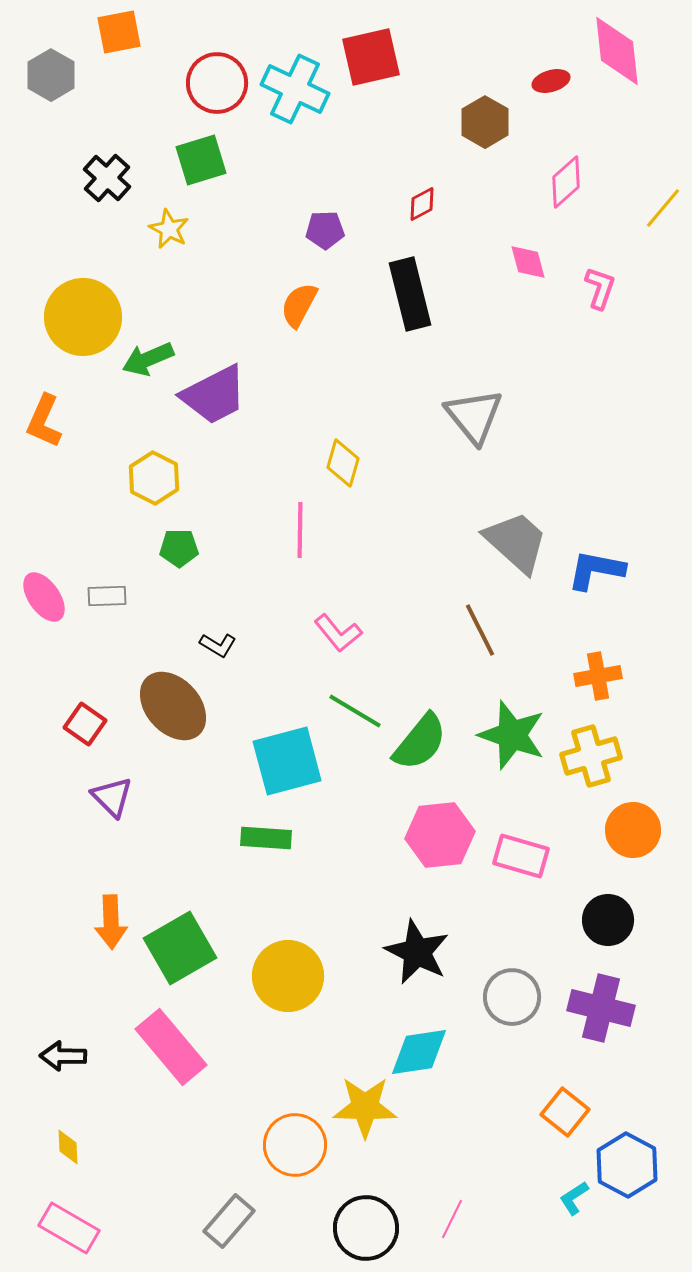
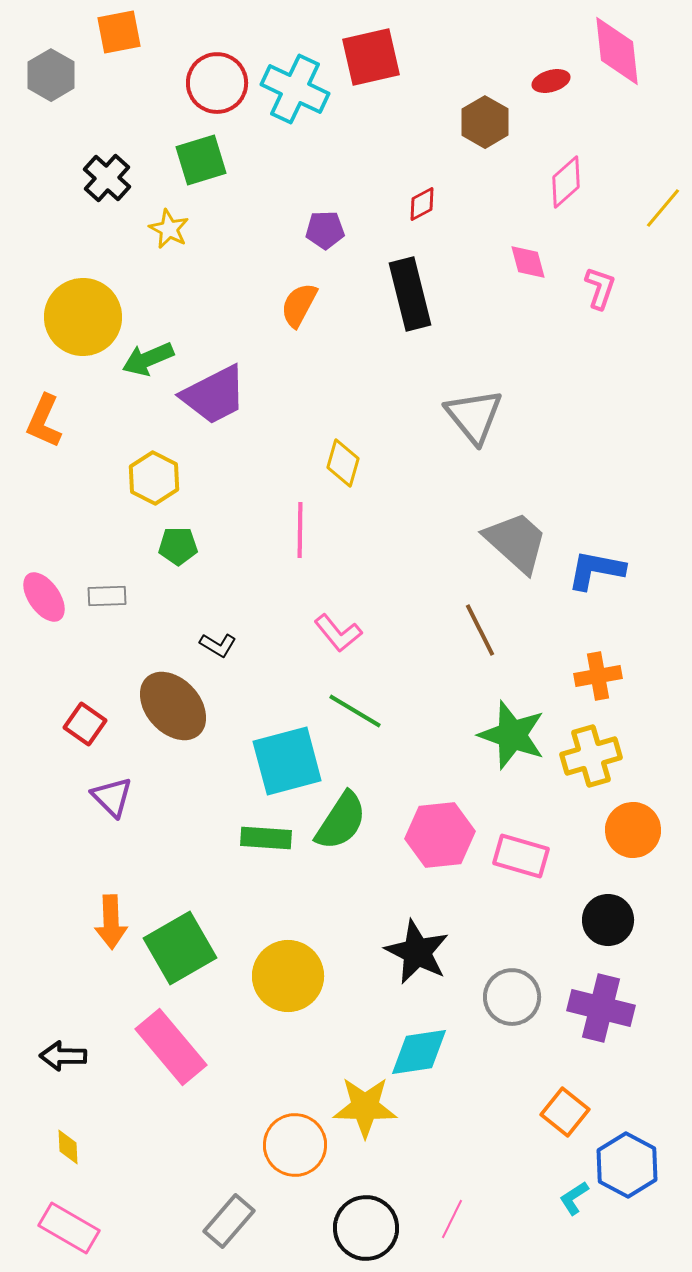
green pentagon at (179, 548): moved 1 px left, 2 px up
green semicircle at (420, 742): moved 79 px left, 79 px down; rotated 6 degrees counterclockwise
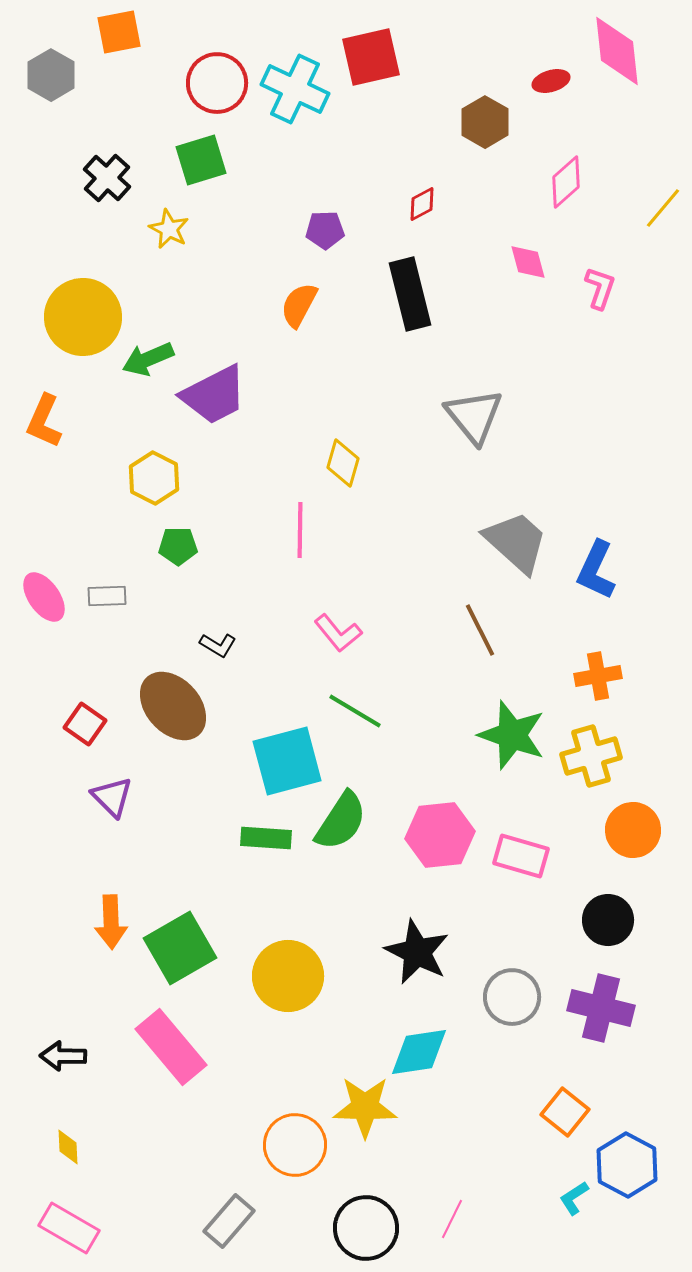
blue L-shape at (596, 570): rotated 76 degrees counterclockwise
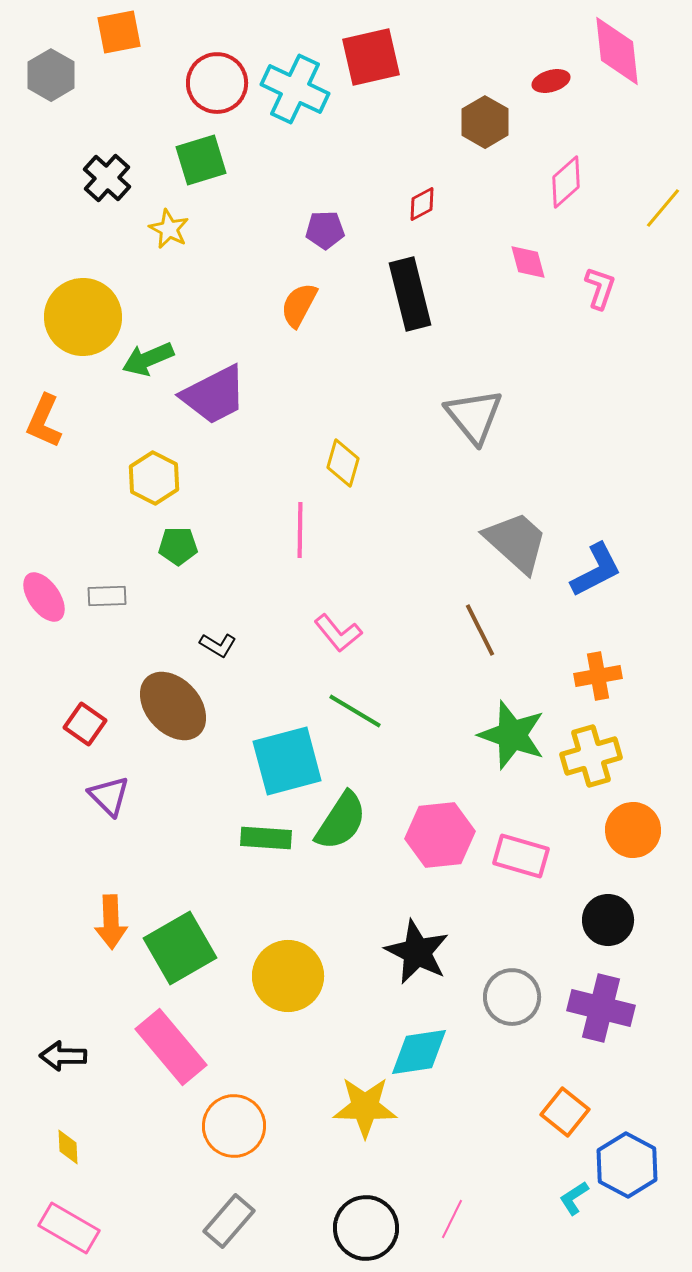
blue L-shape at (596, 570): rotated 142 degrees counterclockwise
purple triangle at (112, 797): moved 3 px left, 1 px up
orange circle at (295, 1145): moved 61 px left, 19 px up
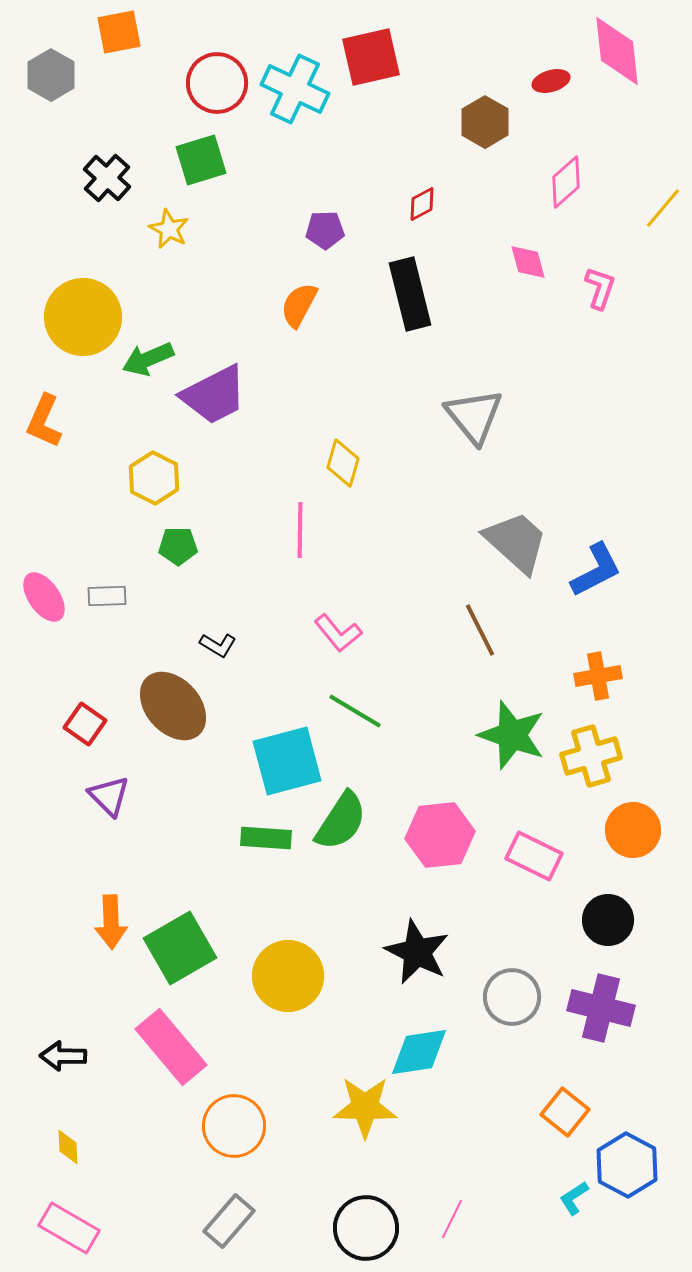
pink rectangle at (521, 856): moved 13 px right; rotated 10 degrees clockwise
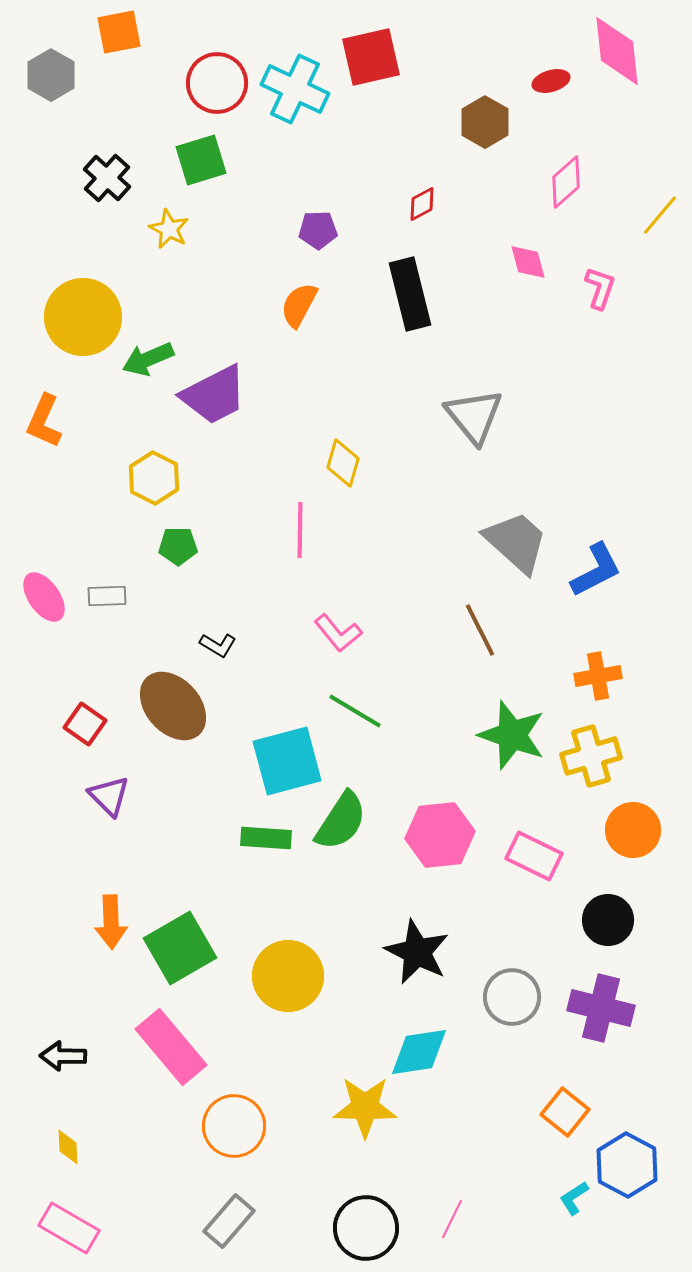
yellow line at (663, 208): moved 3 px left, 7 px down
purple pentagon at (325, 230): moved 7 px left
